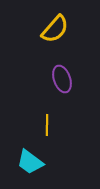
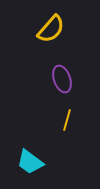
yellow semicircle: moved 4 px left
yellow line: moved 20 px right, 5 px up; rotated 15 degrees clockwise
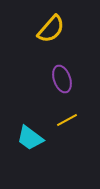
yellow line: rotated 45 degrees clockwise
cyan trapezoid: moved 24 px up
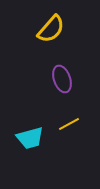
yellow line: moved 2 px right, 4 px down
cyan trapezoid: rotated 52 degrees counterclockwise
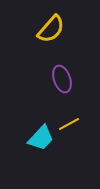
cyan trapezoid: moved 11 px right; rotated 32 degrees counterclockwise
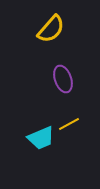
purple ellipse: moved 1 px right
cyan trapezoid: rotated 24 degrees clockwise
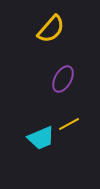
purple ellipse: rotated 48 degrees clockwise
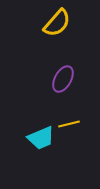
yellow semicircle: moved 6 px right, 6 px up
yellow line: rotated 15 degrees clockwise
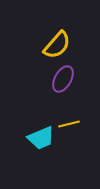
yellow semicircle: moved 22 px down
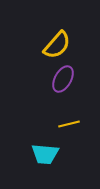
cyan trapezoid: moved 4 px right, 16 px down; rotated 28 degrees clockwise
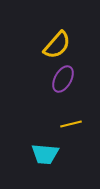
yellow line: moved 2 px right
